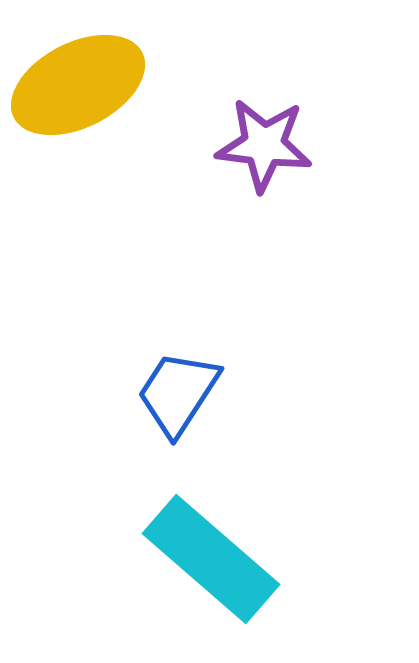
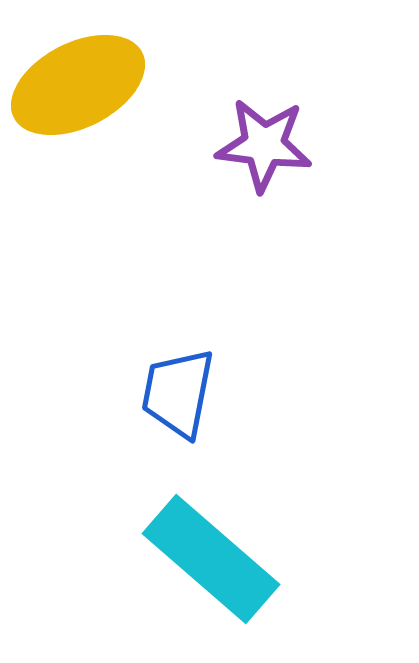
blue trapezoid: rotated 22 degrees counterclockwise
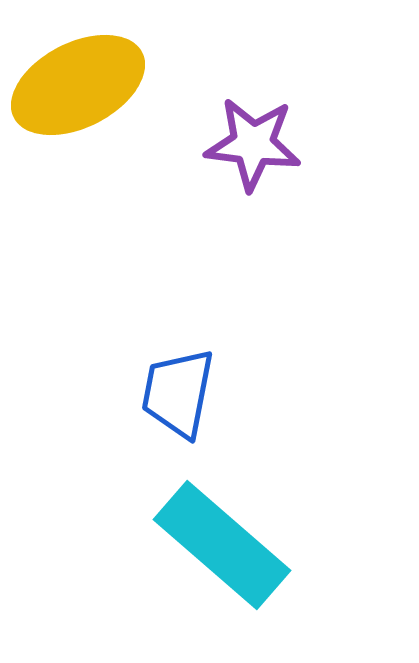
purple star: moved 11 px left, 1 px up
cyan rectangle: moved 11 px right, 14 px up
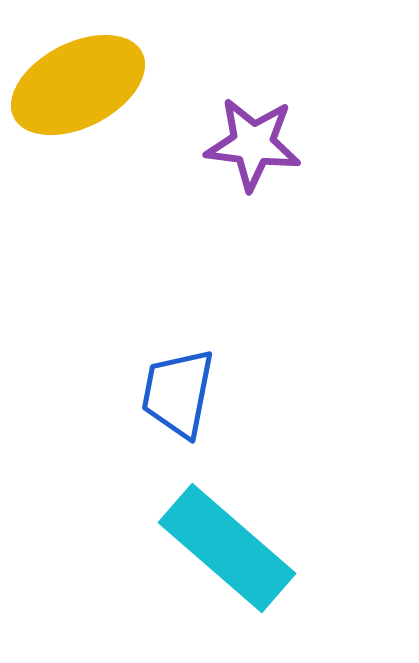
cyan rectangle: moved 5 px right, 3 px down
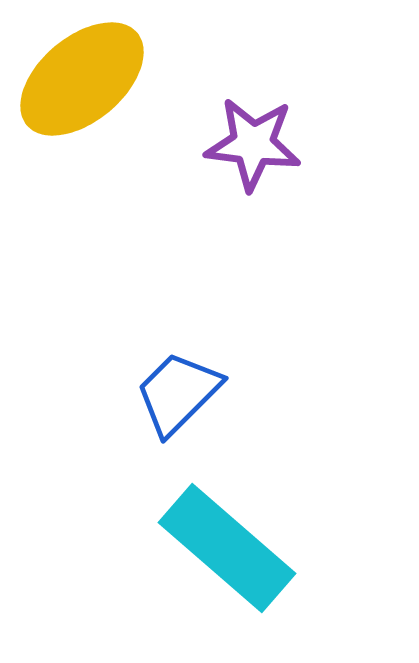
yellow ellipse: moved 4 px right, 6 px up; rotated 13 degrees counterclockwise
blue trapezoid: rotated 34 degrees clockwise
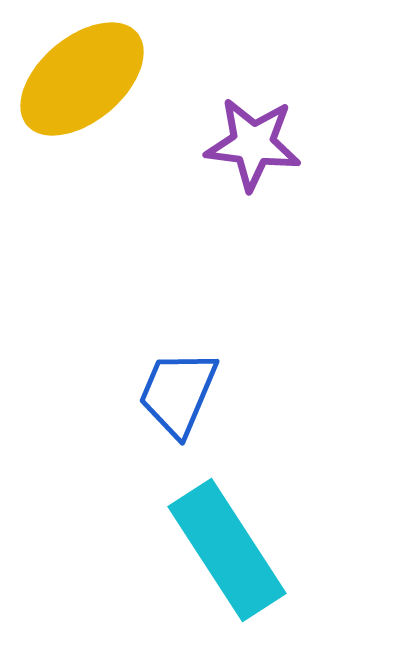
blue trapezoid: rotated 22 degrees counterclockwise
cyan rectangle: moved 2 px down; rotated 16 degrees clockwise
